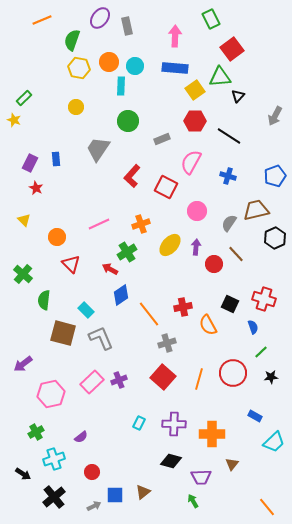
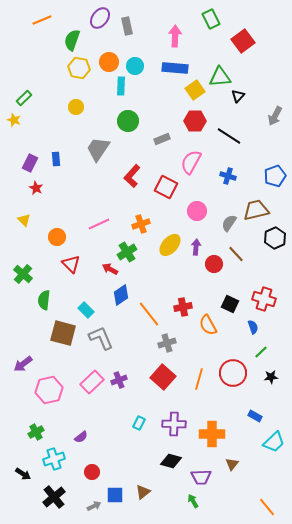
red square at (232, 49): moved 11 px right, 8 px up
pink hexagon at (51, 394): moved 2 px left, 4 px up
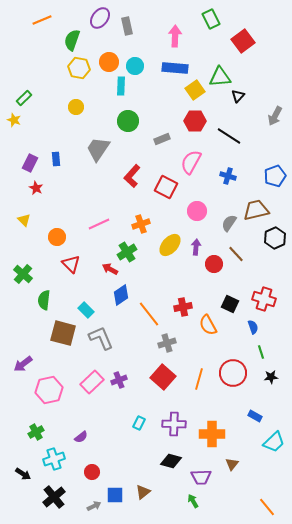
green line at (261, 352): rotated 64 degrees counterclockwise
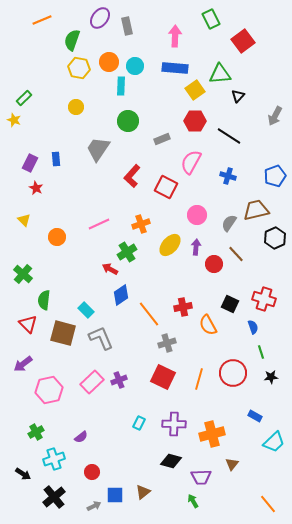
green triangle at (220, 77): moved 3 px up
pink circle at (197, 211): moved 4 px down
red triangle at (71, 264): moved 43 px left, 60 px down
red square at (163, 377): rotated 15 degrees counterclockwise
orange cross at (212, 434): rotated 15 degrees counterclockwise
orange line at (267, 507): moved 1 px right, 3 px up
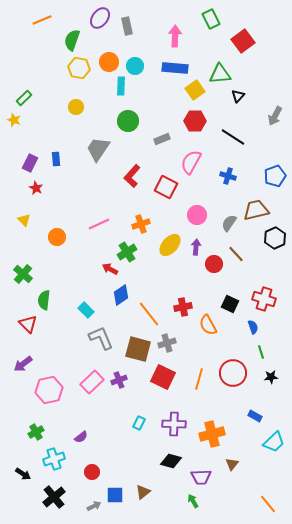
black line at (229, 136): moved 4 px right, 1 px down
brown square at (63, 333): moved 75 px right, 16 px down
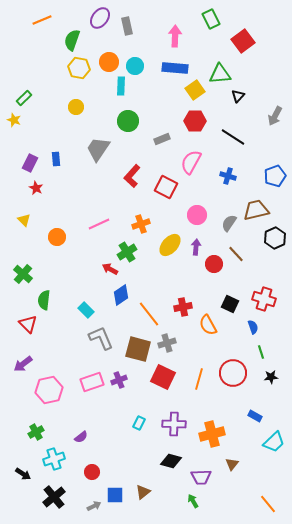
pink rectangle at (92, 382): rotated 25 degrees clockwise
